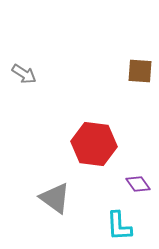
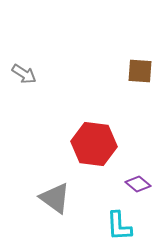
purple diamond: rotated 15 degrees counterclockwise
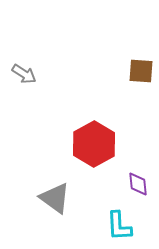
brown square: moved 1 px right
red hexagon: rotated 24 degrees clockwise
purple diamond: rotated 45 degrees clockwise
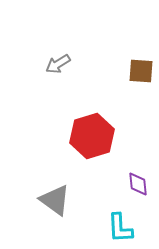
gray arrow: moved 34 px right, 10 px up; rotated 115 degrees clockwise
red hexagon: moved 2 px left, 8 px up; rotated 12 degrees clockwise
gray triangle: moved 2 px down
cyan L-shape: moved 1 px right, 2 px down
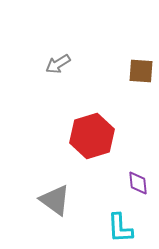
purple diamond: moved 1 px up
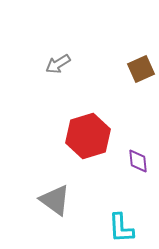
brown square: moved 2 px up; rotated 28 degrees counterclockwise
red hexagon: moved 4 px left
purple diamond: moved 22 px up
cyan L-shape: moved 1 px right
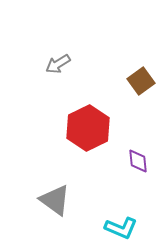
brown square: moved 12 px down; rotated 12 degrees counterclockwise
red hexagon: moved 8 px up; rotated 9 degrees counterclockwise
cyan L-shape: rotated 64 degrees counterclockwise
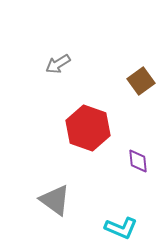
red hexagon: rotated 15 degrees counterclockwise
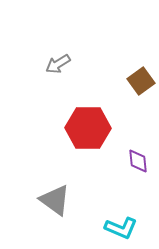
red hexagon: rotated 18 degrees counterclockwise
